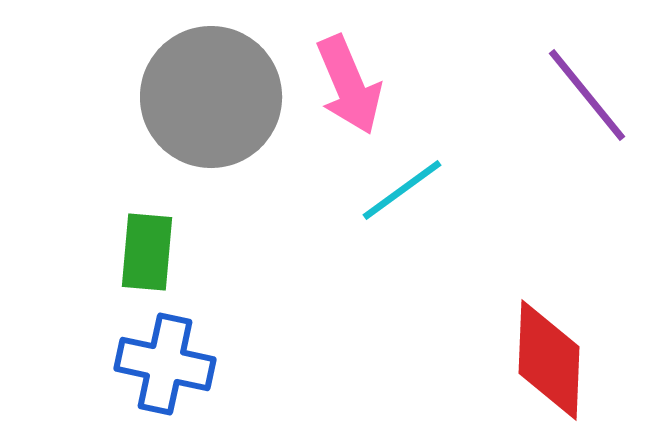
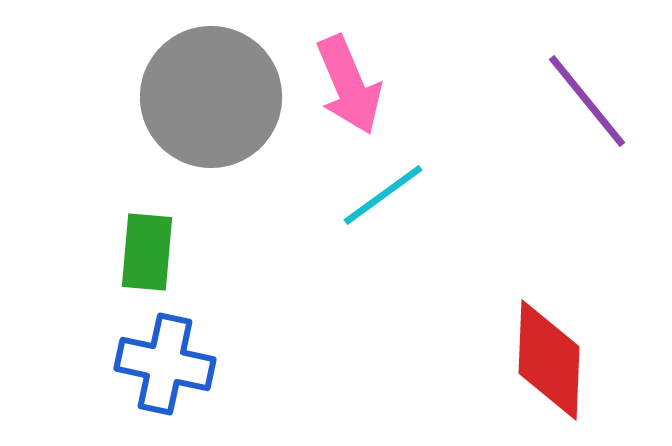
purple line: moved 6 px down
cyan line: moved 19 px left, 5 px down
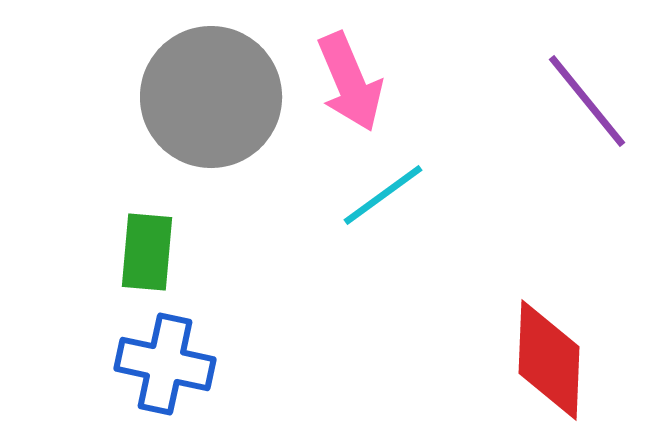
pink arrow: moved 1 px right, 3 px up
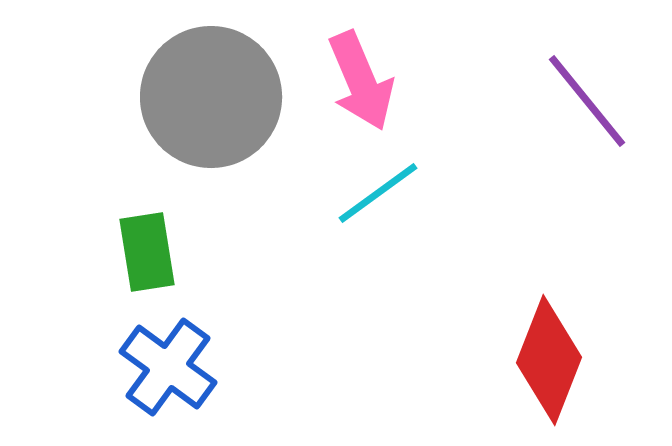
pink arrow: moved 11 px right, 1 px up
cyan line: moved 5 px left, 2 px up
green rectangle: rotated 14 degrees counterclockwise
red diamond: rotated 19 degrees clockwise
blue cross: moved 3 px right, 3 px down; rotated 24 degrees clockwise
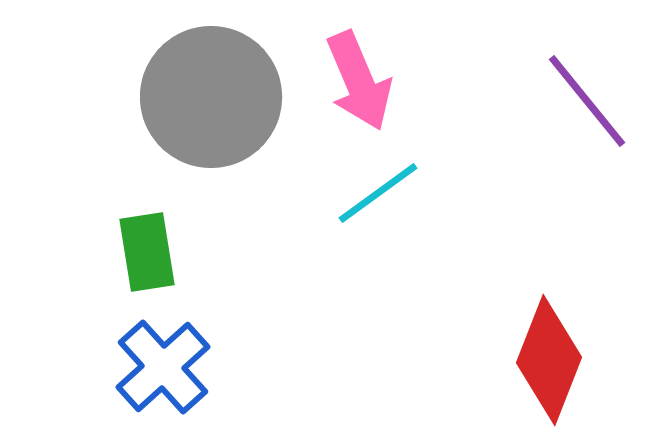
pink arrow: moved 2 px left
blue cross: moved 5 px left; rotated 12 degrees clockwise
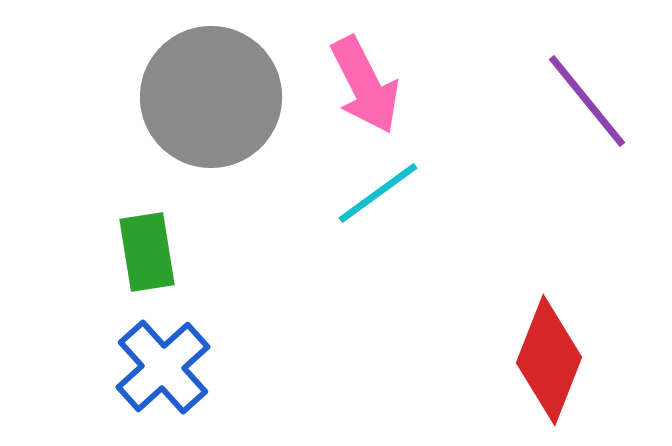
pink arrow: moved 6 px right, 4 px down; rotated 4 degrees counterclockwise
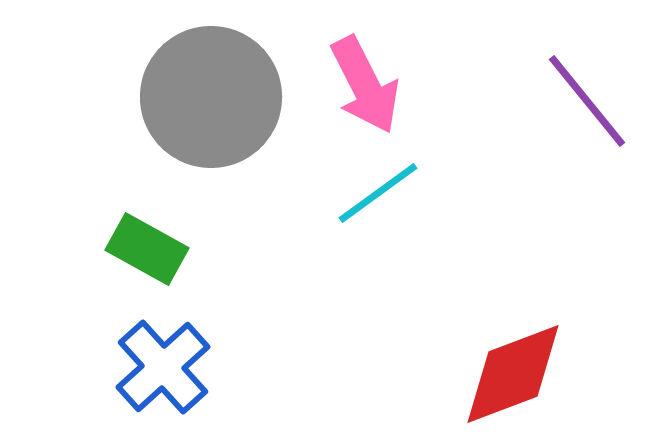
green rectangle: moved 3 px up; rotated 52 degrees counterclockwise
red diamond: moved 36 px left, 14 px down; rotated 48 degrees clockwise
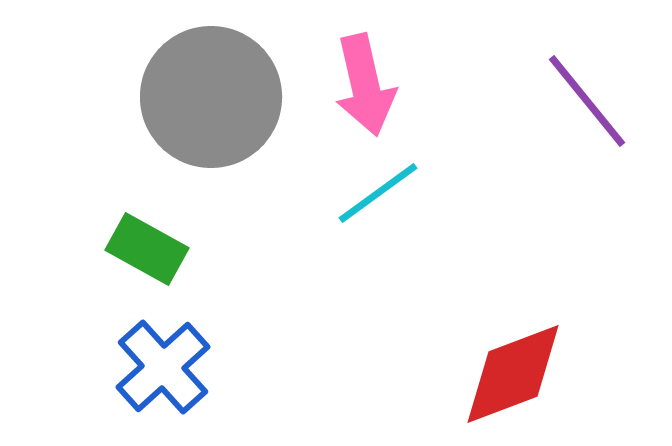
pink arrow: rotated 14 degrees clockwise
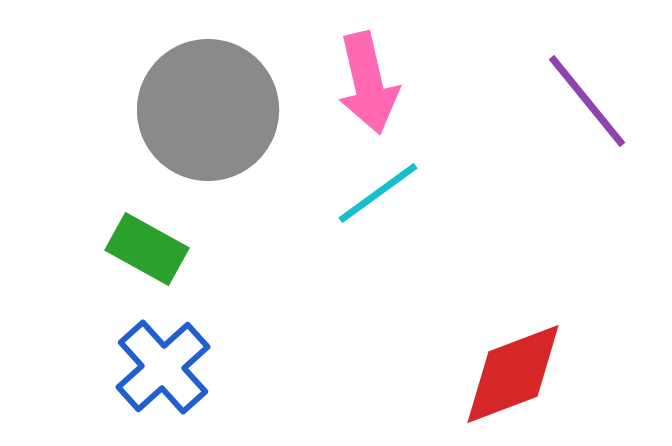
pink arrow: moved 3 px right, 2 px up
gray circle: moved 3 px left, 13 px down
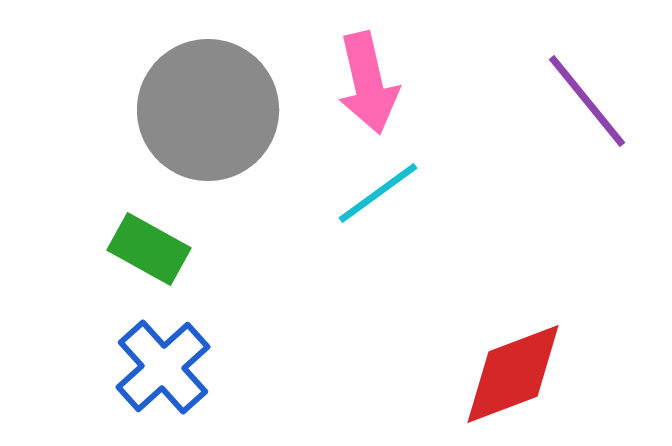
green rectangle: moved 2 px right
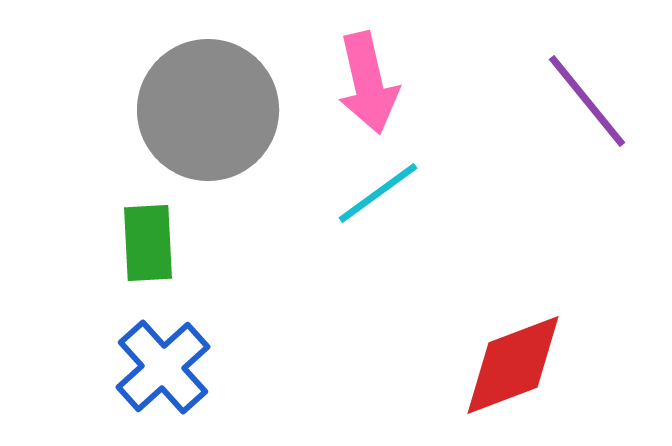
green rectangle: moved 1 px left, 6 px up; rotated 58 degrees clockwise
red diamond: moved 9 px up
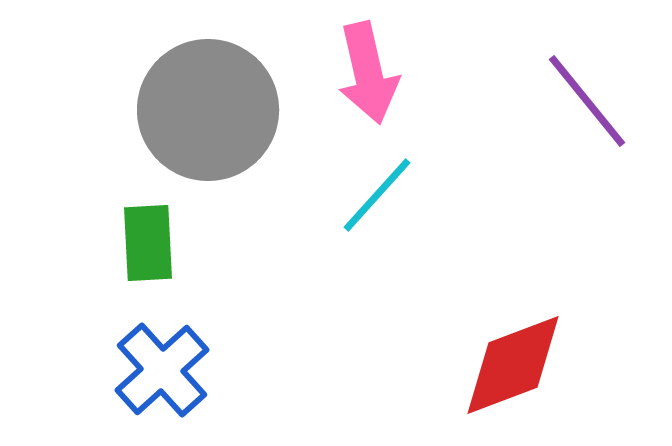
pink arrow: moved 10 px up
cyan line: moved 1 px left, 2 px down; rotated 12 degrees counterclockwise
blue cross: moved 1 px left, 3 px down
